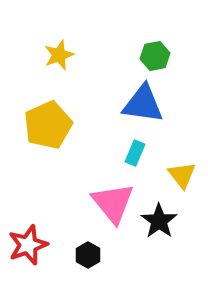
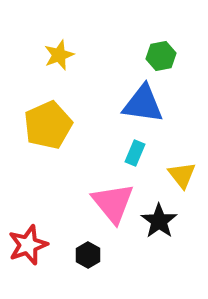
green hexagon: moved 6 px right
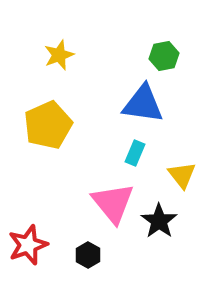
green hexagon: moved 3 px right
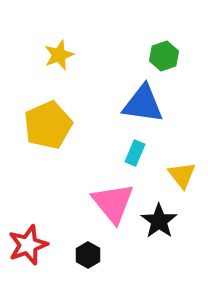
green hexagon: rotated 8 degrees counterclockwise
